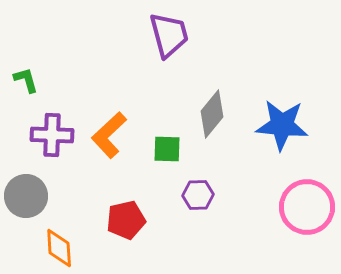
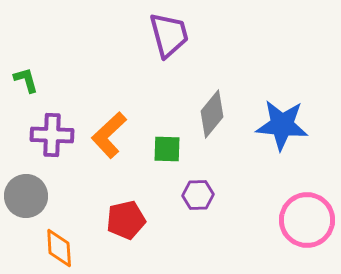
pink circle: moved 13 px down
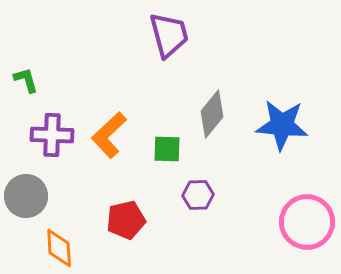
pink circle: moved 2 px down
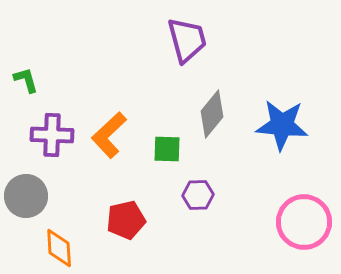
purple trapezoid: moved 18 px right, 5 px down
pink circle: moved 3 px left
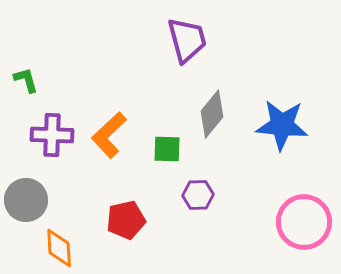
gray circle: moved 4 px down
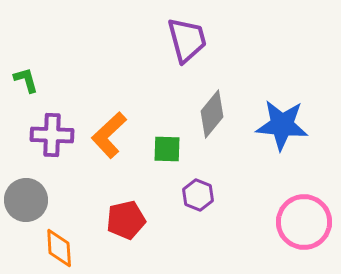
purple hexagon: rotated 24 degrees clockwise
